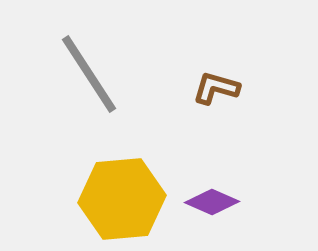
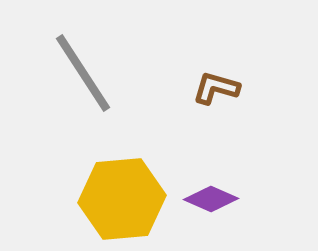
gray line: moved 6 px left, 1 px up
purple diamond: moved 1 px left, 3 px up
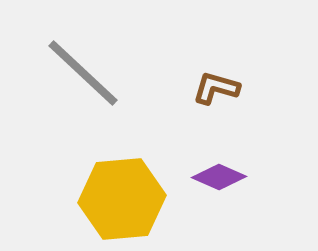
gray line: rotated 14 degrees counterclockwise
purple diamond: moved 8 px right, 22 px up
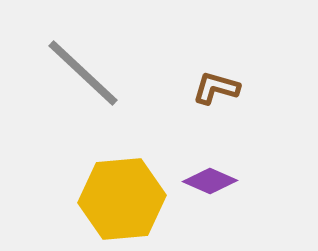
purple diamond: moved 9 px left, 4 px down
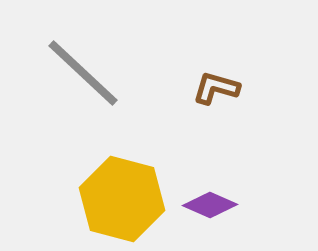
purple diamond: moved 24 px down
yellow hexagon: rotated 20 degrees clockwise
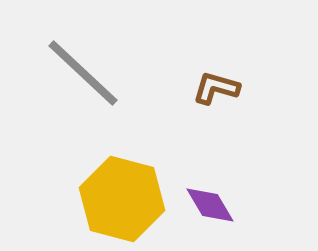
purple diamond: rotated 36 degrees clockwise
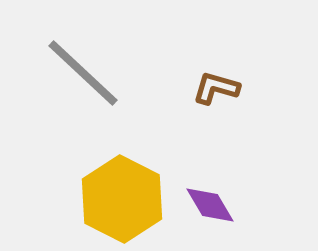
yellow hexagon: rotated 12 degrees clockwise
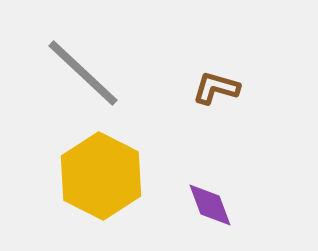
yellow hexagon: moved 21 px left, 23 px up
purple diamond: rotated 10 degrees clockwise
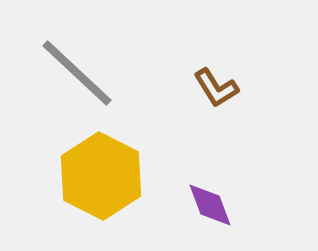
gray line: moved 6 px left
brown L-shape: rotated 138 degrees counterclockwise
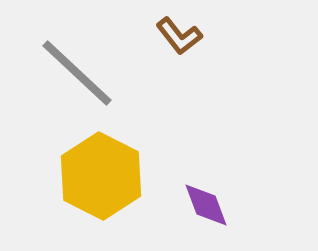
brown L-shape: moved 37 px left, 52 px up; rotated 6 degrees counterclockwise
purple diamond: moved 4 px left
